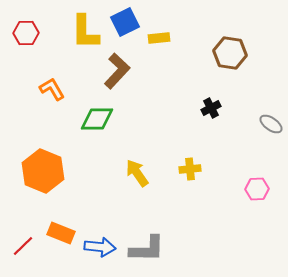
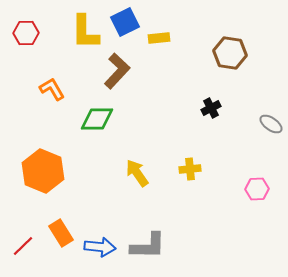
orange rectangle: rotated 36 degrees clockwise
gray L-shape: moved 1 px right, 3 px up
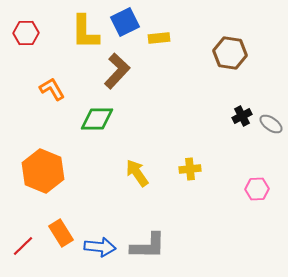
black cross: moved 31 px right, 8 px down
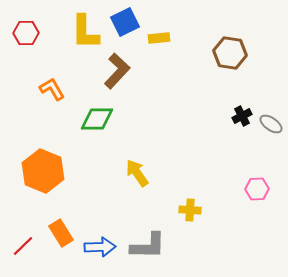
yellow cross: moved 41 px down; rotated 10 degrees clockwise
blue arrow: rotated 8 degrees counterclockwise
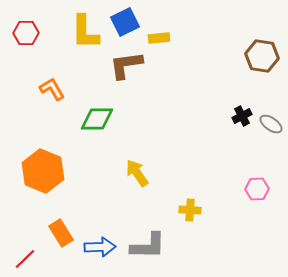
brown hexagon: moved 32 px right, 3 px down
brown L-shape: moved 9 px right, 6 px up; rotated 141 degrees counterclockwise
red line: moved 2 px right, 13 px down
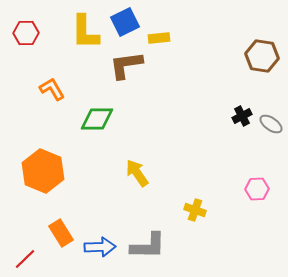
yellow cross: moved 5 px right; rotated 15 degrees clockwise
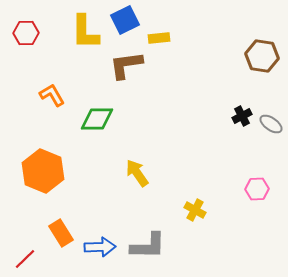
blue square: moved 2 px up
orange L-shape: moved 6 px down
yellow cross: rotated 10 degrees clockwise
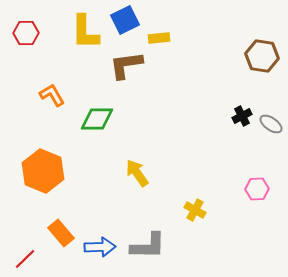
orange rectangle: rotated 8 degrees counterclockwise
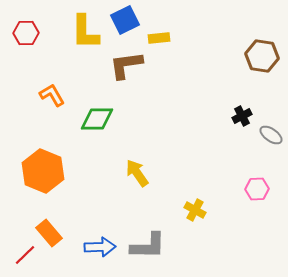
gray ellipse: moved 11 px down
orange rectangle: moved 12 px left
red line: moved 4 px up
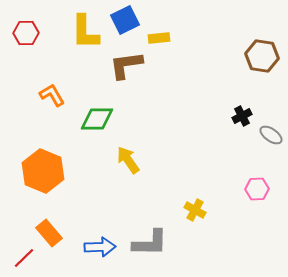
yellow arrow: moved 9 px left, 13 px up
gray L-shape: moved 2 px right, 3 px up
red line: moved 1 px left, 3 px down
